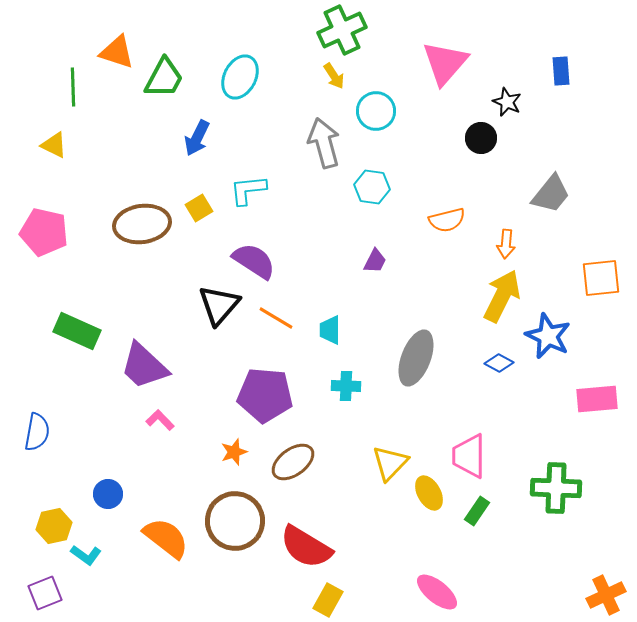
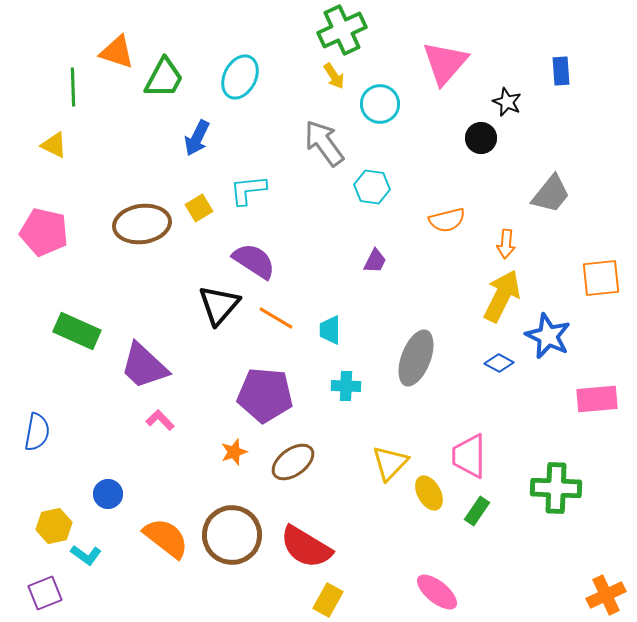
cyan circle at (376, 111): moved 4 px right, 7 px up
gray arrow at (324, 143): rotated 21 degrees counterclockwise
brown circle at (235, 521): moved 3 px left, 14 px down
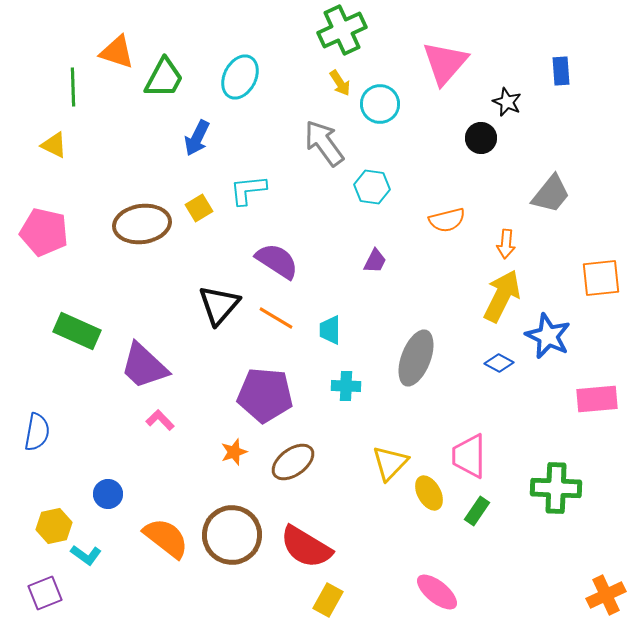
yellow arrow at (334, 76): moved 6 px right, 7 px down
purple semicircle at (254, 261): moved 23 px right
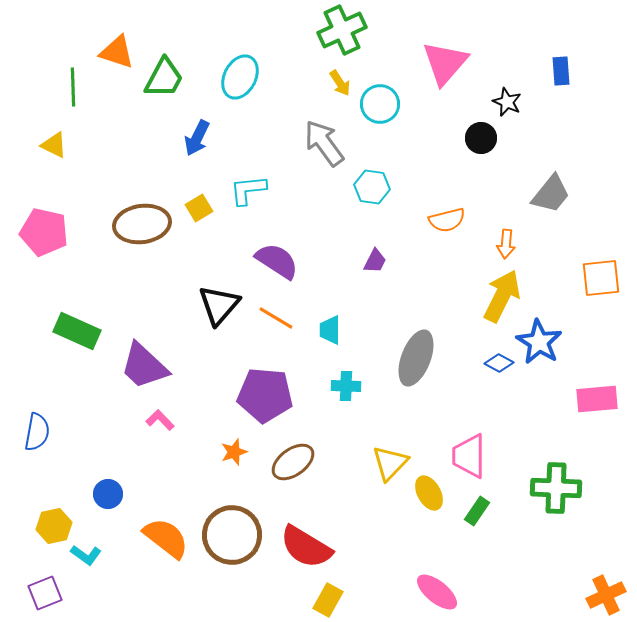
blue star at (548, 336): moved 9 px left, 6 px down; rotated 6 degrees clockwise
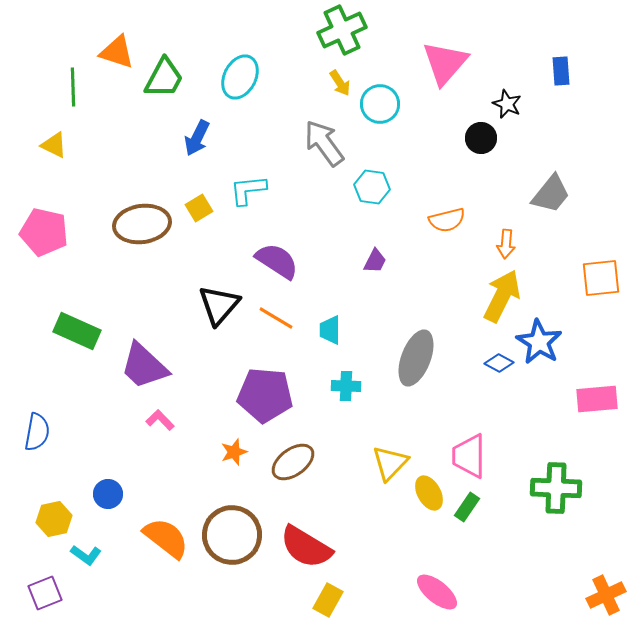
black star at (507, 102): moved 2 px down
green rectangle at (477, 511): moved 10 px left, 4 px up
yellow hexagon at (54, 526): moved 7 px up
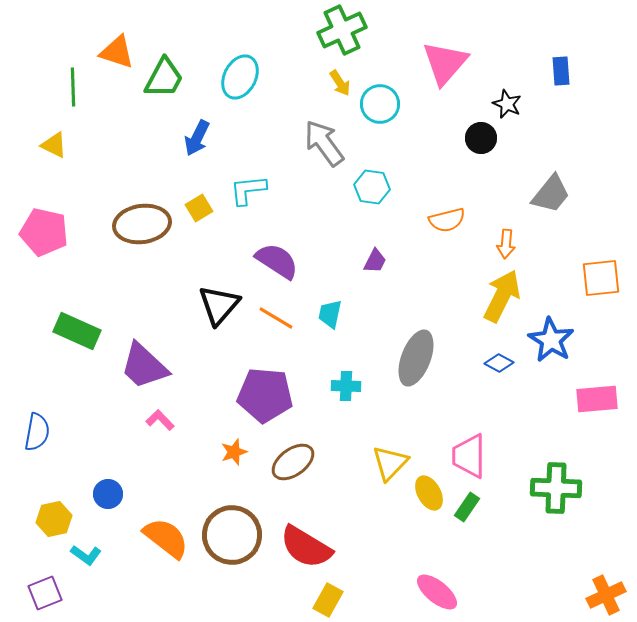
cyan trapezoid at (330, 330): moved 16 px up; rotated 12 degrees clockwise
blue star at (539, 342): moved 12 px right, 2 px up
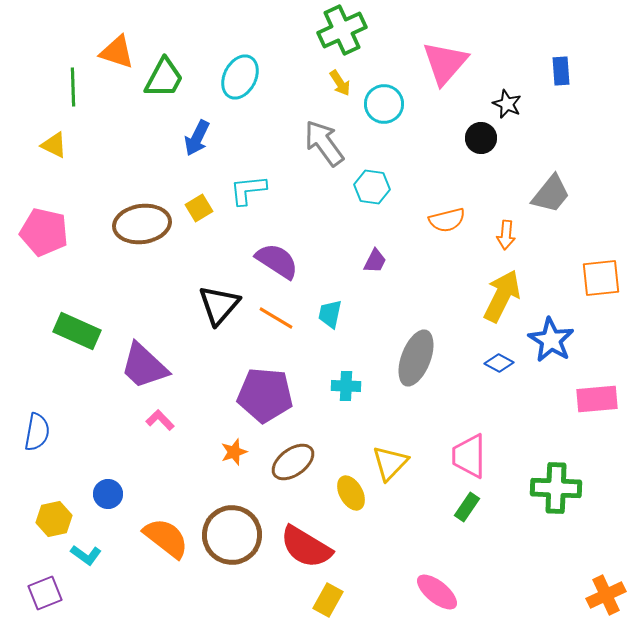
cyan circle at (380, 104): moved 4 px right
orange arrow at (506, 244): moved 9 px up
yellow ellipse at (429, 493): moved 78 px left
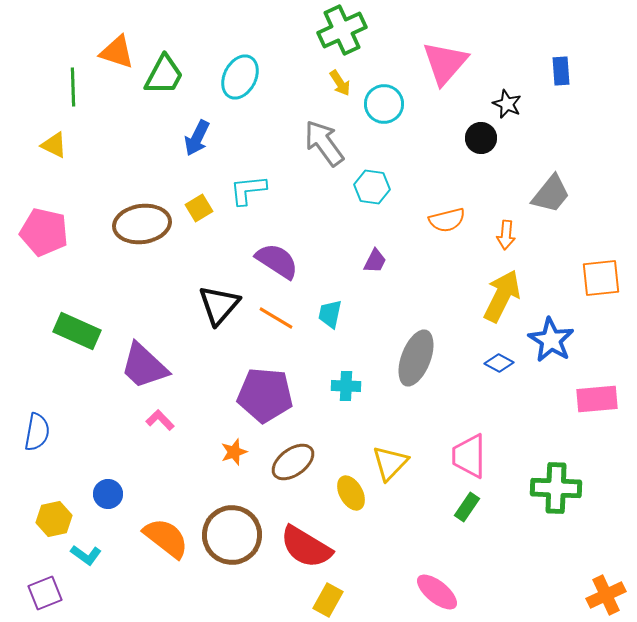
green trapezoid at (164, 78): moved 3 px up
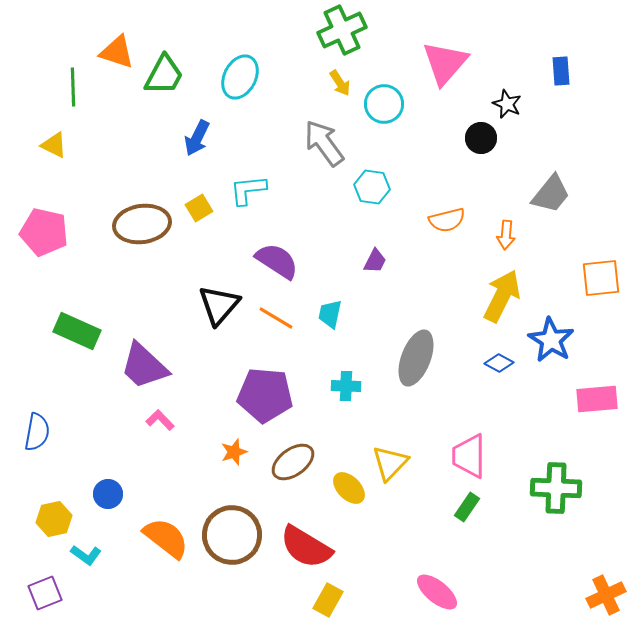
yellow ellipse at (351, 493): moved 2 px left, 5 px up; rotated 16 degrees counterclockwise
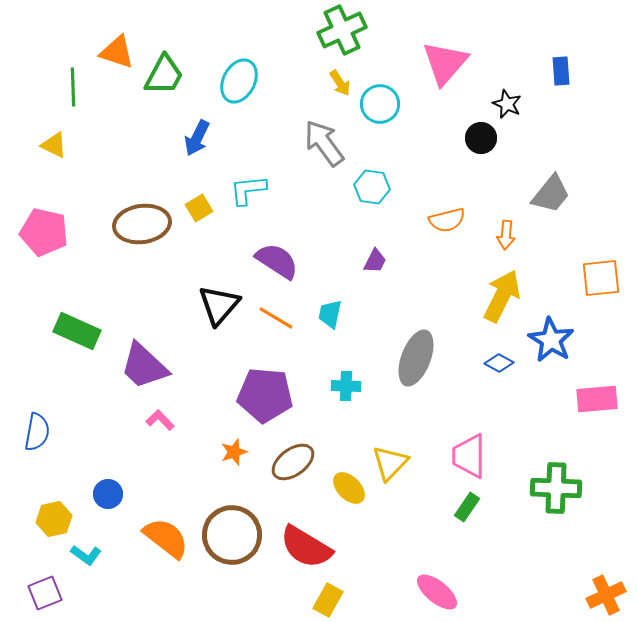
cyan ellipse at (240, 77): moved 1 px left, 4 px down
cyan circle at (384, 104): moved 4 px left
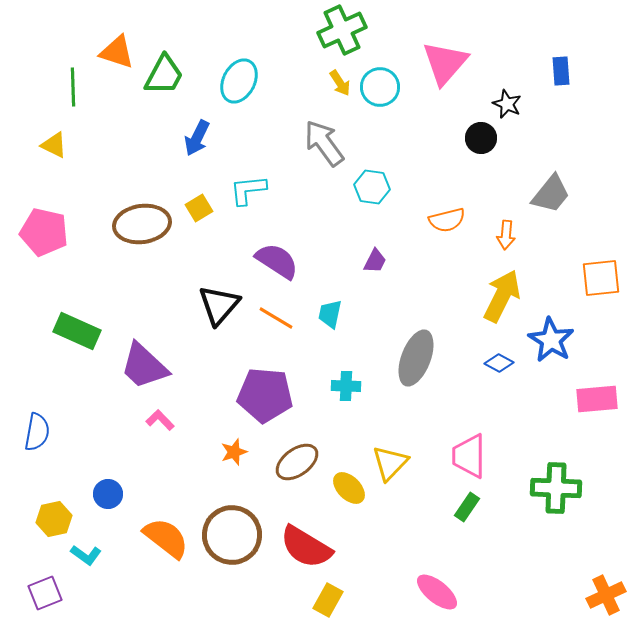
cyan circle at (380, 104): moved 17 px up
brown ellipse at (293, 462): moved 4 px right
